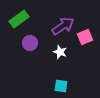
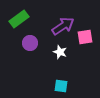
pink square: rotated 14 degrees clockwise
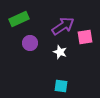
green rectangle: rotated 12 degrees clockwise
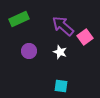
purple arrow: rotated 105 degrees counterclockwise
pink square: rotated 28 degrees counterclockwise
purple circle: moved 1 px left, 8 px down
